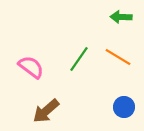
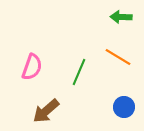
green line: moved 13 px down; rotated 12 degrees counterclockwise
pink semicircle: moved 1 px right; rotated 72 degrees clockwise
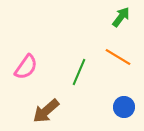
green arrow: rotated 125 degrees clockwise
pink semicircle: moved 6 px left; rotated 16 degrees clockwise
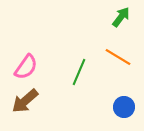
brown arrow: moved 21 px left, 10 px up
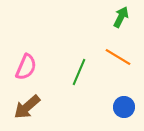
green arrow: rotated 10 degrees counterclockwise
pink semicircle: rotated 12 degrees counterclockwise
brown arrow: moved 2 px right, 6 px down
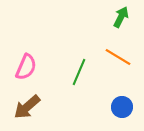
blue circle: moved 2 px left
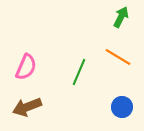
brown arrow: rotated 20 degrees clockwise
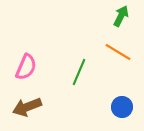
green arrow: moved 1 px up
orange line: moved 5 px up
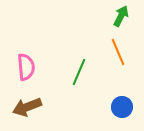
orange line: rotated 36 degrees clockwise
pink semicircle: rotated 28 degrees counterclockwise
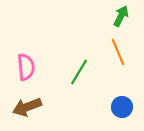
green line: rotated 8 degrees clockwise
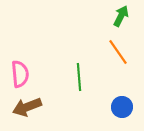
orange line: rotated 12 degrees counterclockwise
pink semicircle: moved 6 px left, 7 px down
green line: moved 5 px down; rotated 36 degrees counterclockwise
